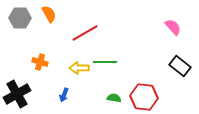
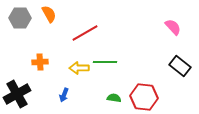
orange cross: rotated 21 degrees counterclockwise
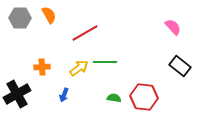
orange semicircle: moved 1 px down
orange cross: moved 2 px right, 5 px down
yellow arrow: rotated 144 degrees clockwise
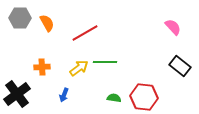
orange semicircle: moved 2 px left, 8 px down
black cross: rotated 8 degrees counterclockwise
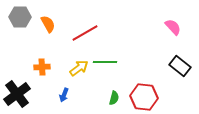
gray hexagon: moved 1 px up
orange semicircle: moved 1 px right, 1 px down
green semicircle: rotated 96 degrees clockwise
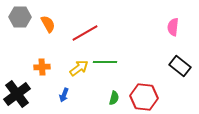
pink semicircle: rotated 132 degrees counterclockwise
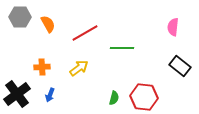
green line: moved 17 px right, 14 px up
blue arrow: moved 14 px left
